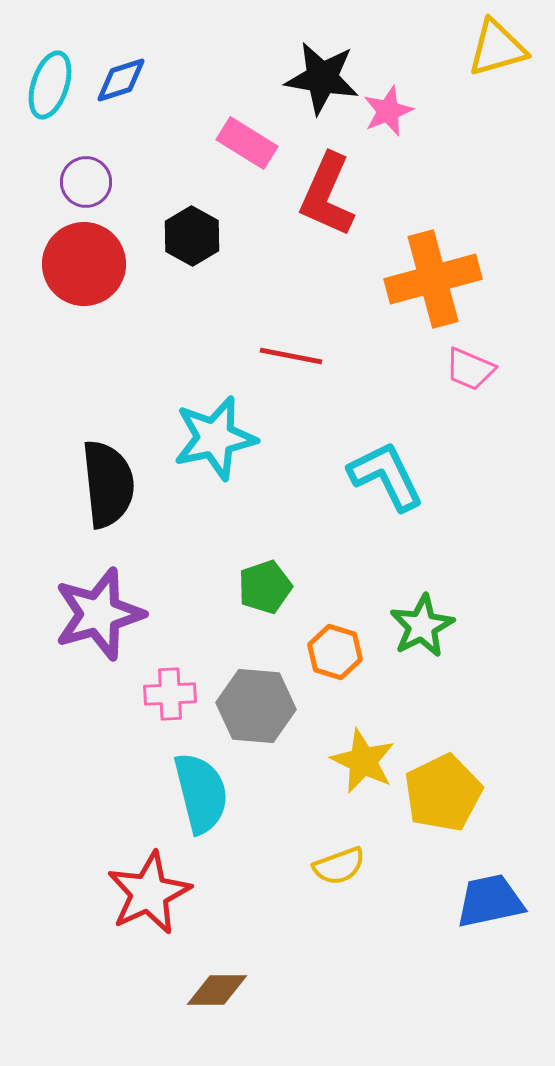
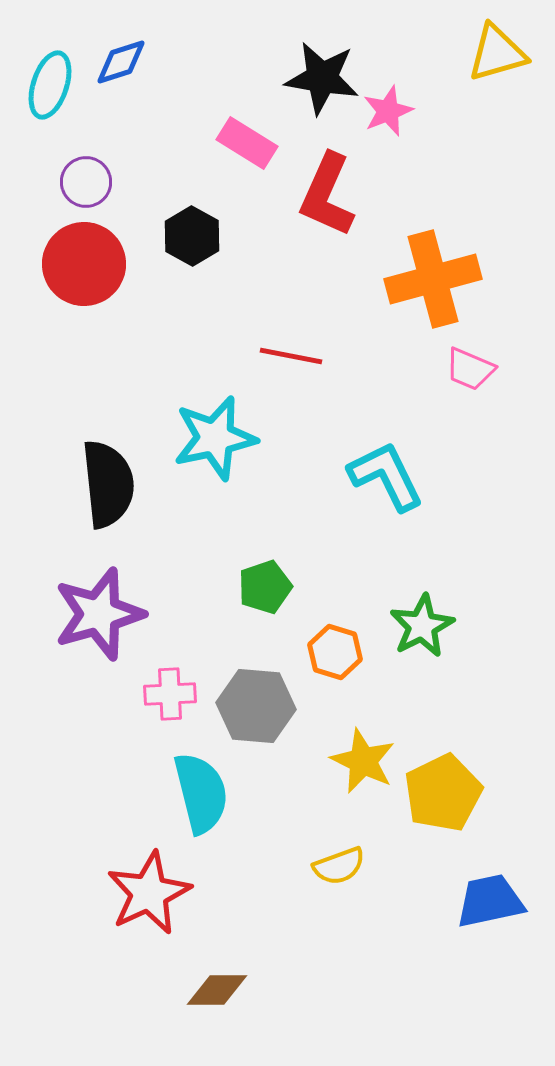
yellow triangle: moved 5 px down
blue diamond: moved 18 px up
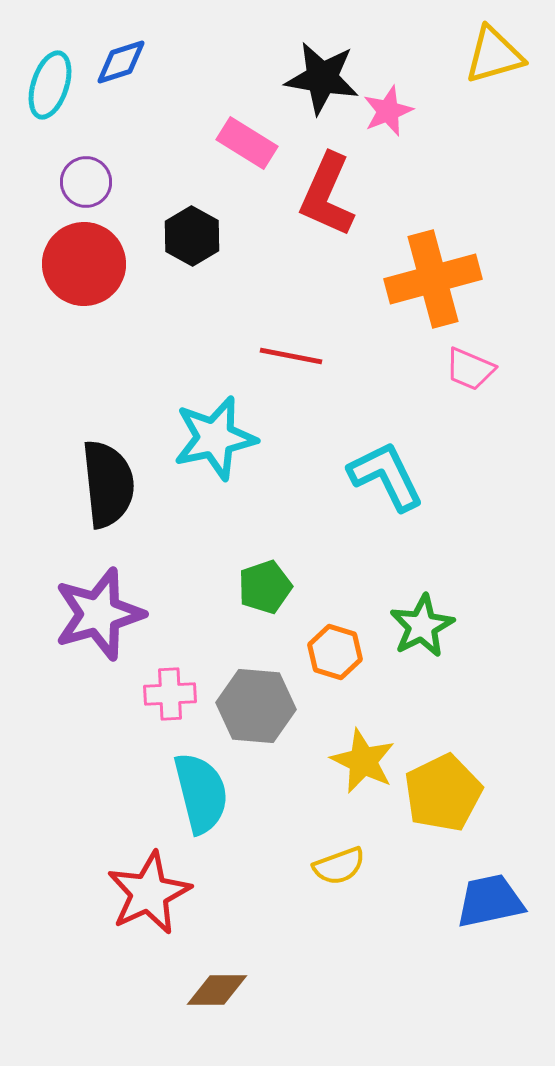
yellow triangle: moved 3 px left, 2 px down
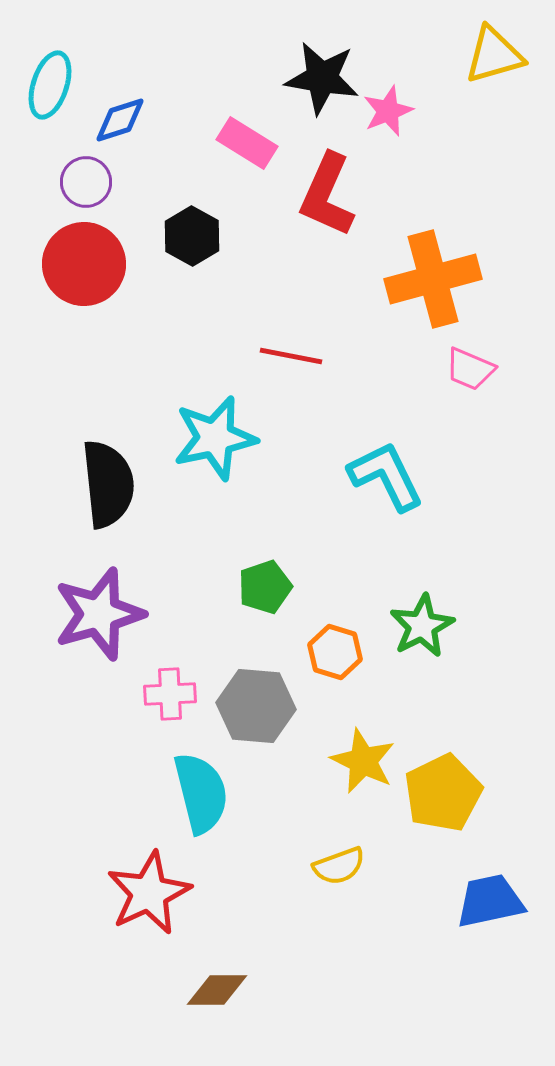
blue diamond: moved 1 px left, 58 px down
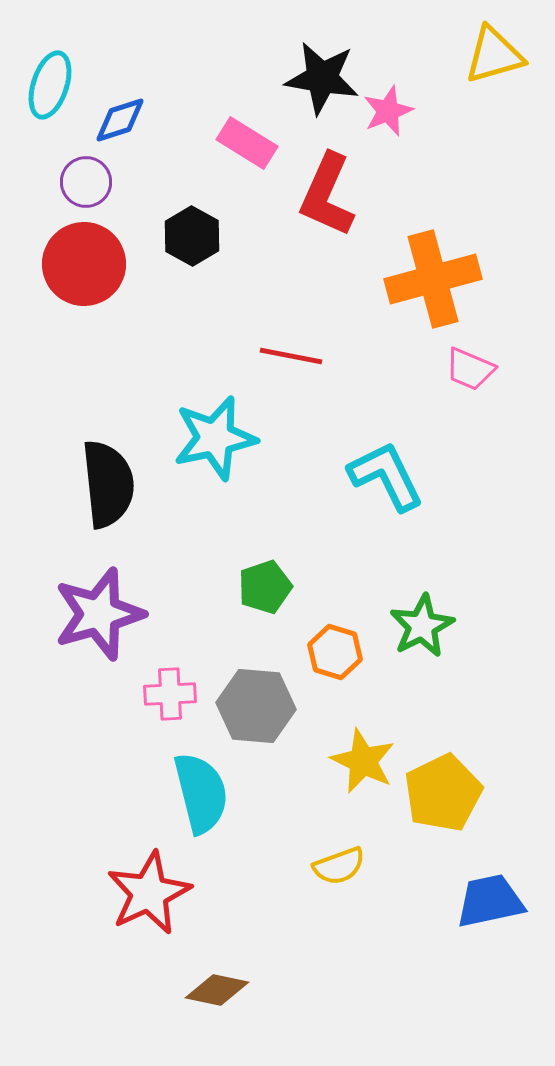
brown diamond: rotated 12 degrees clockwise
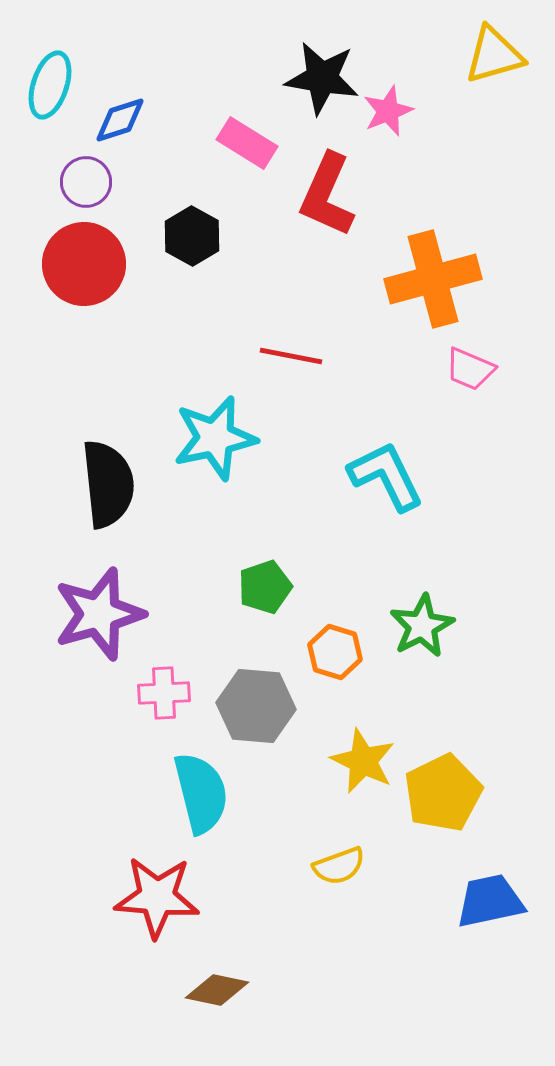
pink cross: moved 6 px left, 1 px up
red star: moved 8 px right, 4 px down; rotated 30 degrees clockwise
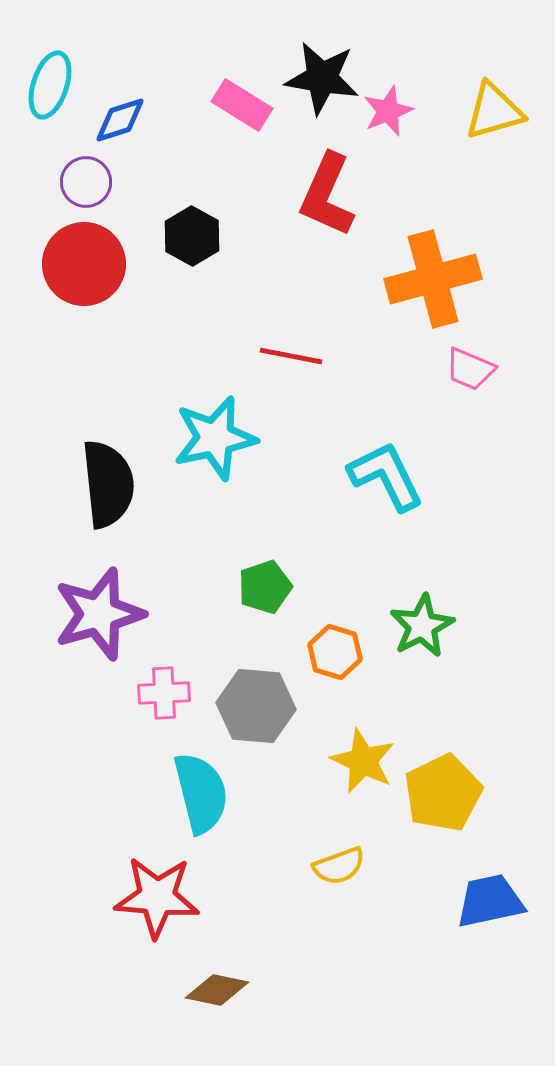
yellow triangle: moved 56 px down
pink rectangle: moved 5 px left, 38 px up
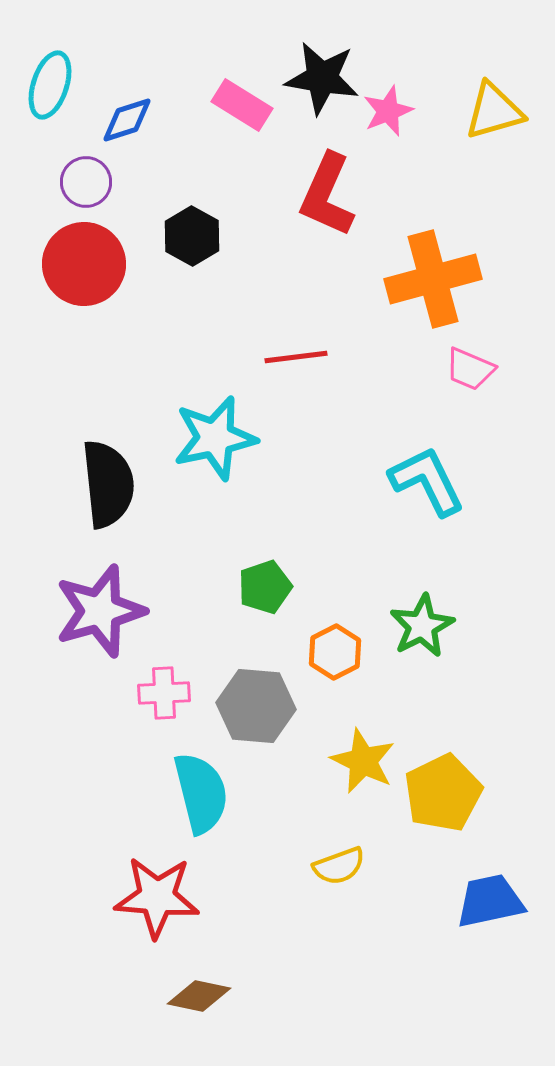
blue diamond: moved 7 px right
red line: moved 5 px right, 1 px down; rotated 18 degrees counterclockwise
cyan L-shape: moved 41 px right, 5 px down
purple star: moved 1 px right, 3 px up
orange hexagon: rotated 16 degrees clockwise
brown diamond: moved 18 px left, 6 px down
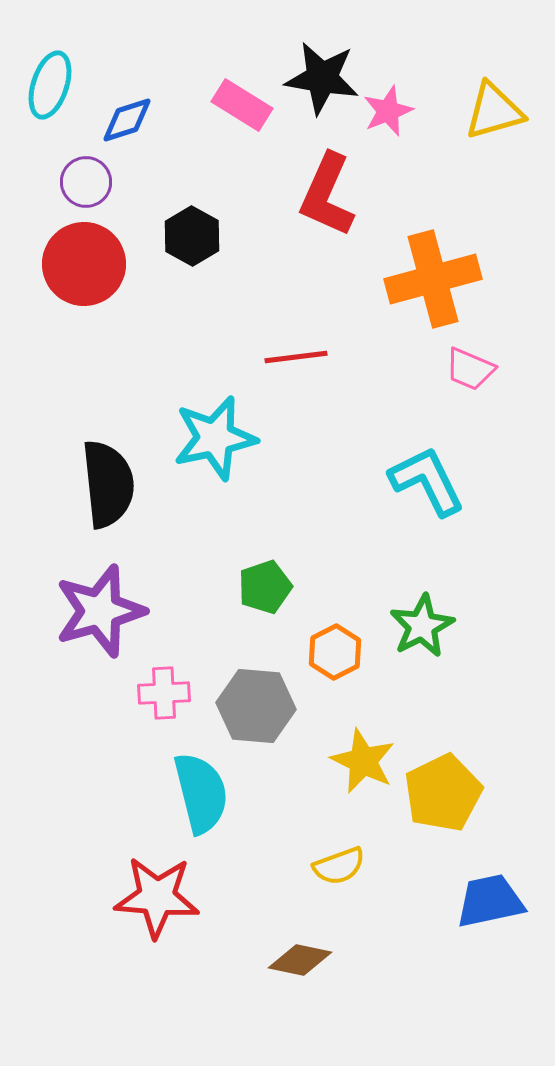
brown diamond: moved 101 px right, 36 px up
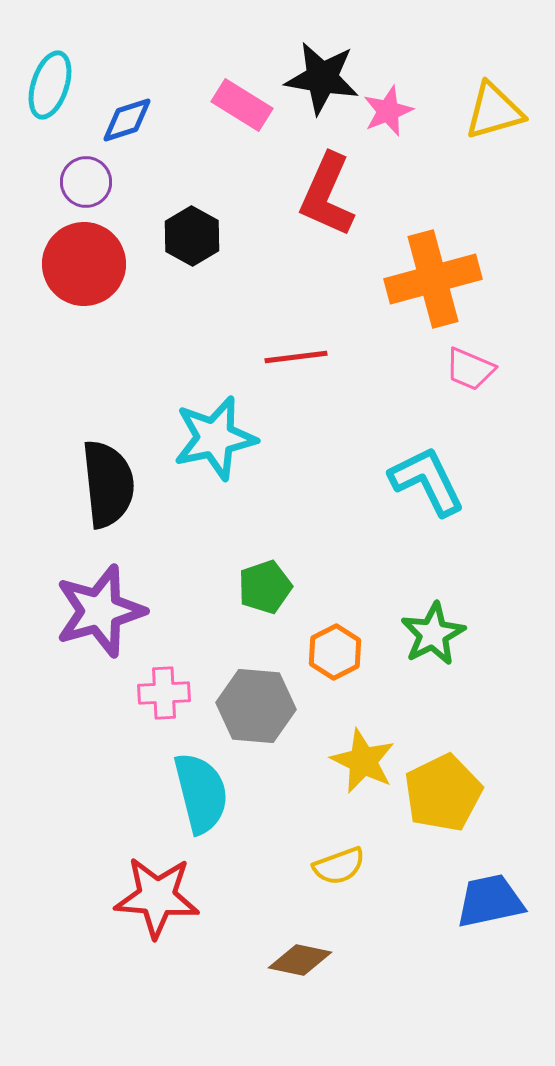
green star: moved 11 px right, 8 px down
